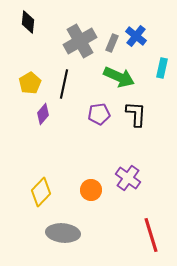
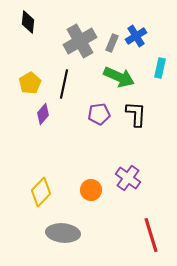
blue cross: rotated 20 degrees clockwise
cyan rectangle: moved 2 px left
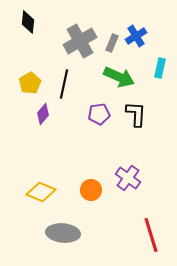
yellow diamond: rotated 68 degrees clockwise
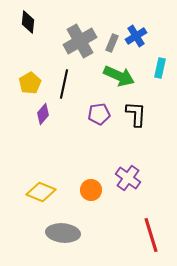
green arrow: moved 1 px up
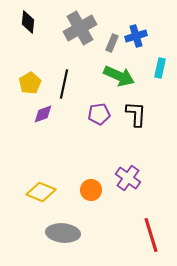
blue cross: rotated 15 degrees clockwise
gray cross: moved 13 px up
purple diamond: rotated 30 degrees clockwise
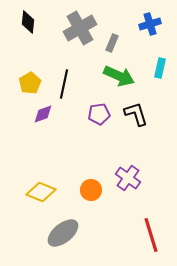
blue cross: moved 14 px right, 12 px up
black L-shape: rotated 20 degrees counterclockwise
gray ellipse: rotated 44 degrees counterclockwise
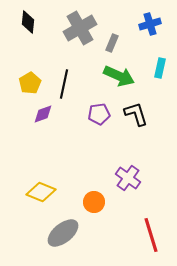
orange circle: moved 3 px right, 12 px down
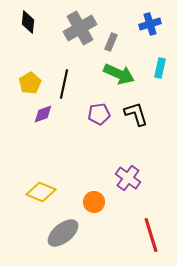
gray rectangle: moved 1 px left, 1 px up
green arrow: moved 2 px up
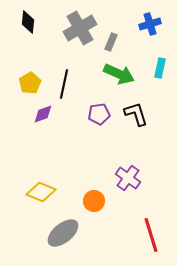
orange circle: moved 1 px up
